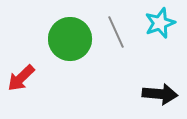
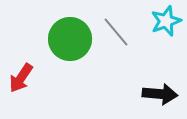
cyan star: moved 6 px right, 2 px up
gray line: rotated 16 degrees counterclockwise
red arrow: rotated 12 degrees counterclockwise
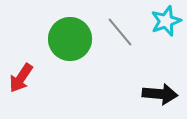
gray line: moved 4 px right
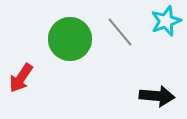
black arrow: moved 3 px left, 2 px down
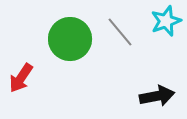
black arrow: rotated 16 degrees counterclockwise
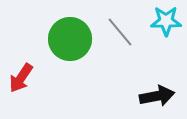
cyan star: rotated 20 degrees clockwise
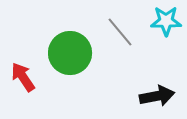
green circle: moved 14 px down
red arrow: moved 2 px right, 1 px up; rotated 112 degrees clockwise
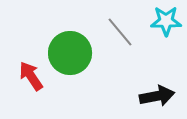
red arrow: moved 8 px right, 1 px up
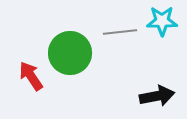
cyan star: moved 4 px left
gray line: rotated 56 degrees counterclockwise
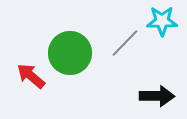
gray line: moved 5 px right, 11 px down; rotated 40 degrees counterclockwise
red arrow: rotated 16 degrees counterclockwise
black arrow: rotated 12 degrees clockwise
